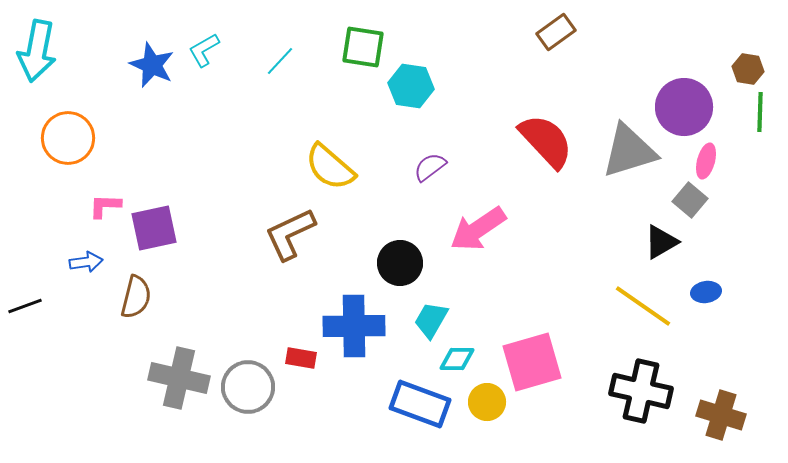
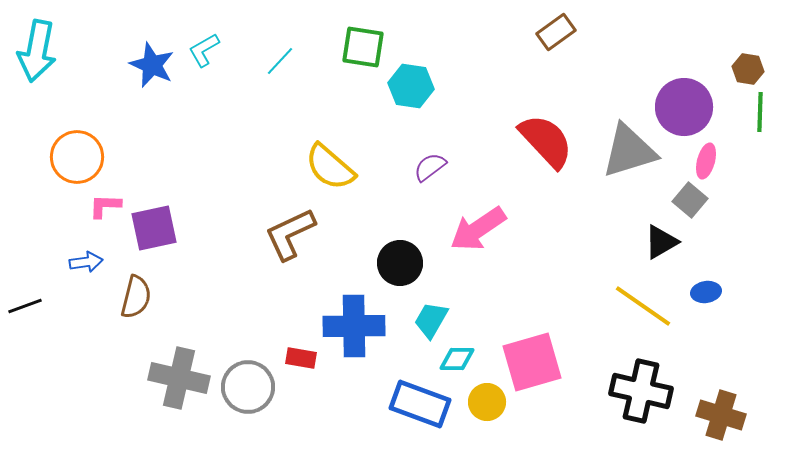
orange circle: moved 9 px right, 19 px down
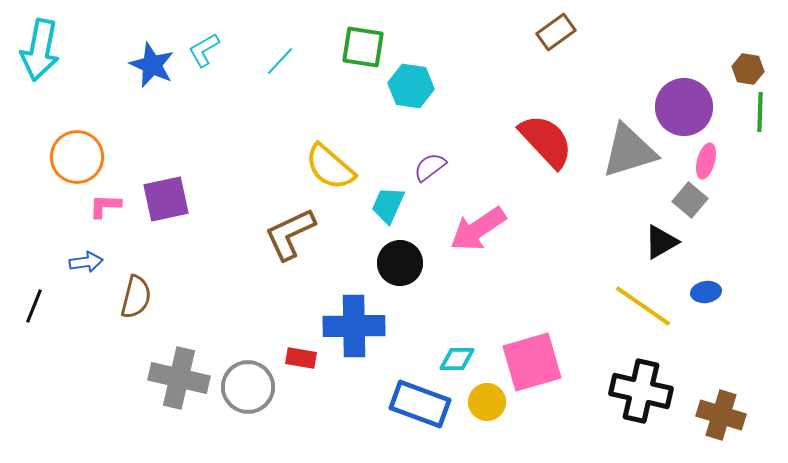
cyan arrow: moved 3 px right, 1 px up
purple square: moved 12 px right, 29 px up
black line: moved 9 px right; rotated 48 degrees counterclockwise
cyan trapezoid: moved 43 px left, 115 px up; rotated 6 degrees counterclockwise
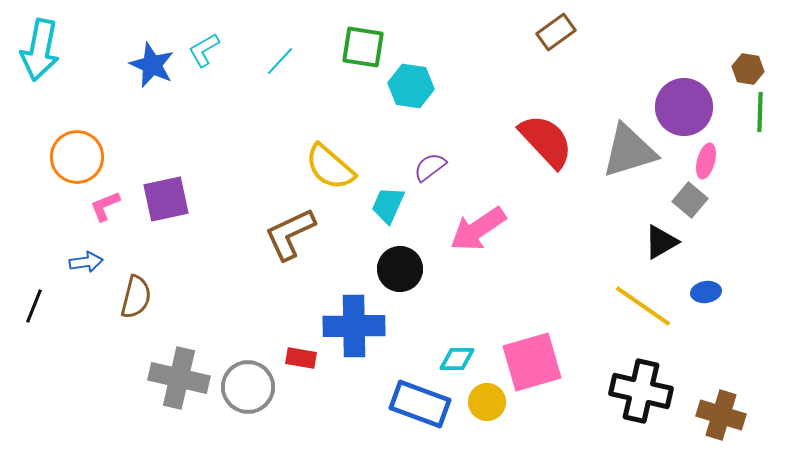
pink L-shape: rotated 24 degrees counterclockwise
black circle: moved 6 px down
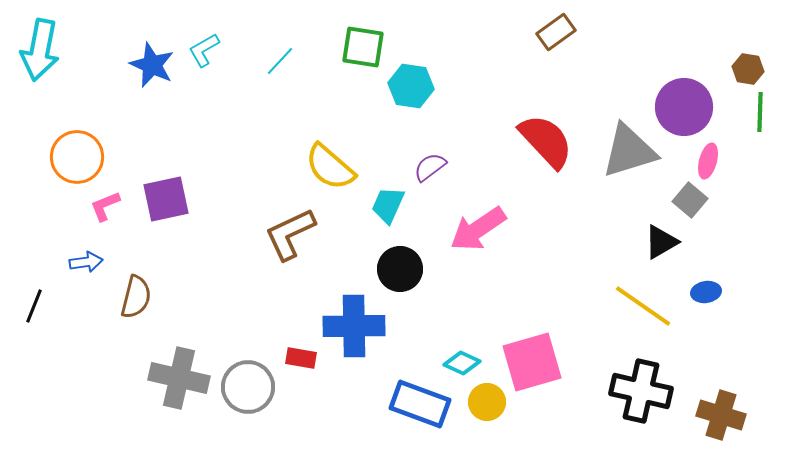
pink ellipse: moved 2 px right
cyan diamond: moved 5 px right, 4 px down; rotated 24 degrees clockwise
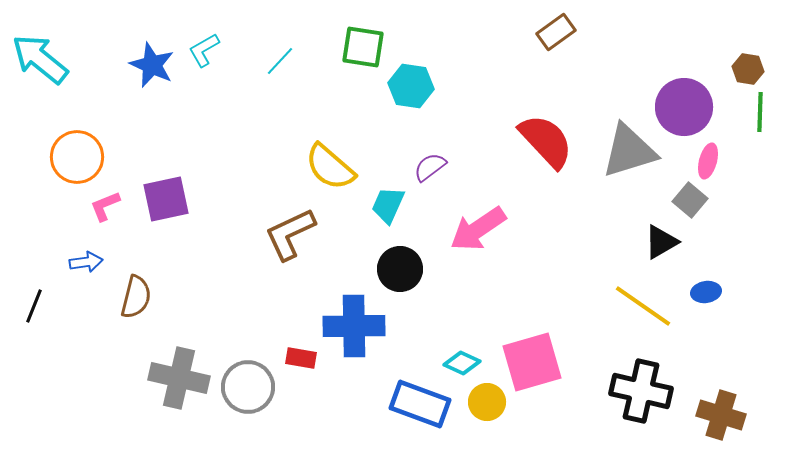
cyan arrow: moved 9 px down; rotated 118 degrees clockwise
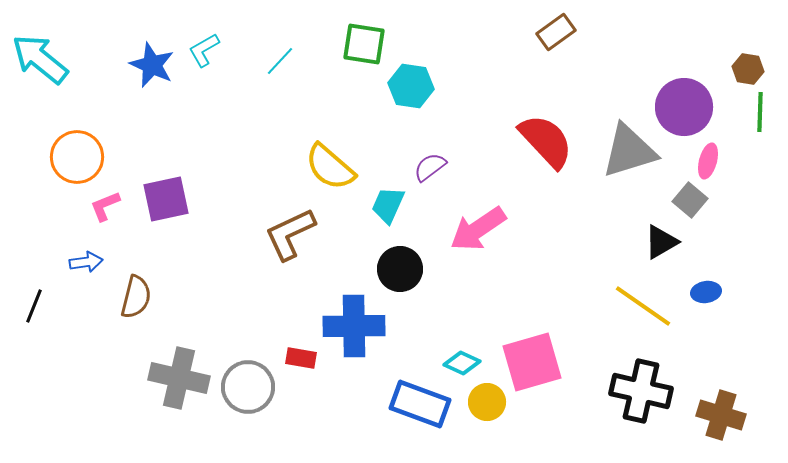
green square: moved 1 px right, 3 px up
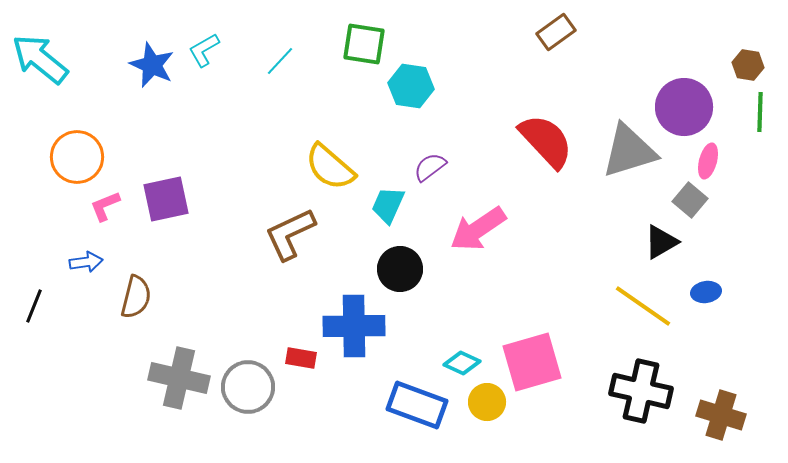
brown hexagon: moved 4 px up
blue rectangle: moved 3 px left, 1 px down
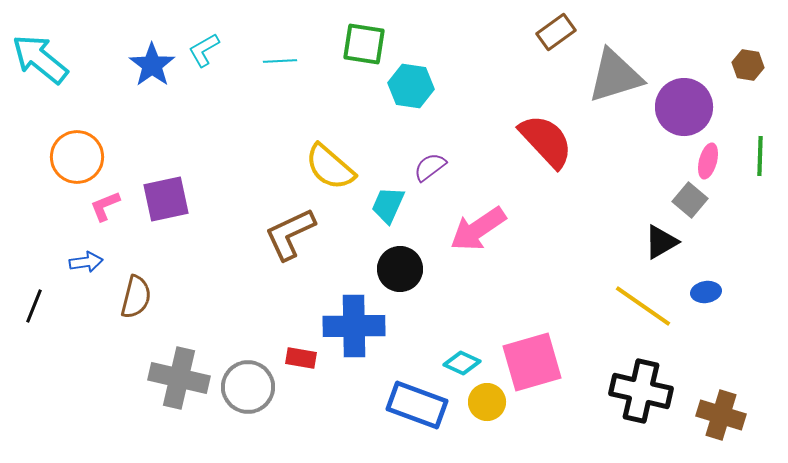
cyan line: rotated 44 degrees clockwise
blue star: rotated 12 degrees clockwise
green line: moved 44 px down
gray triangle: moved 14 px left, 75 px up
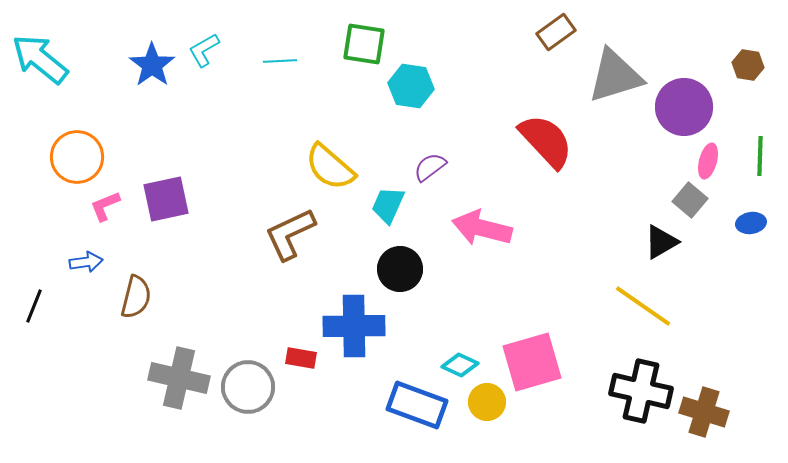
pink arrow: moved 4 px right, 1 px up; rotated 48 degrees clockwise
blue ellipse: moved 45 px right, 69 px up
cyan diamond: moved 2 px left, 2 px down
brown cross: moved 17 px left, 3 px up
